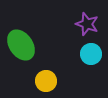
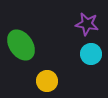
purple star: rotated 10 degrees counterclockwise
yellow circle: moved 1 px right
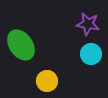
purple star: moved 1 px right
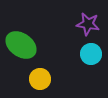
green ellipse: rotated 20 degrees counterclockwise
yellow circle: moved 7 px left, 2 px up
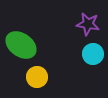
cyan circle: moved 2 px right
yellow circle: moved 3 px left, 2 px up
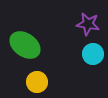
green ellipse: moved 4 px right
yellow circle: moved 5 px down
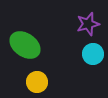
purple star: rotated 25 degrees counterclockwise
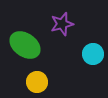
purple star: moved 26 px left
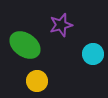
purple star: moved 1 px left, 1 px down
yellow circle: moved 1 px up
